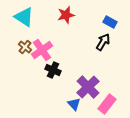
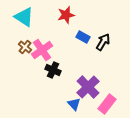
blue rectangle: moved 27 px left, 15 px down
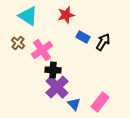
cyan triangle: moved 4 px right, 1 px up
brown cross: moved 7 px left, 4 px up
black cross: rotated 21 degrees counterclockwise
purple cross: moved 31 px left
pink rectangle: moved 7 px left, 2 px up
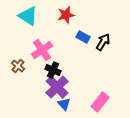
brown cross: moved 23 px down
black cross: rotated 21 degrees clockwise
blue triangle: moved 10 px left
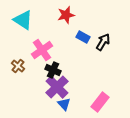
cyan triangle: moved 5 px left, 4 px down
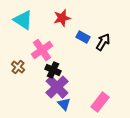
red star: moved 4 px left, 3 px down
brown cross: moved 1 px down
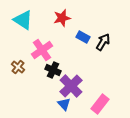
purple cross: moved 14 px right, 1 px up
pink rectangle: moved 2 px down
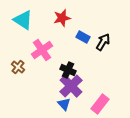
black cross: moved 15 px right
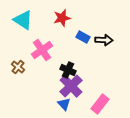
black arrow: moved 1 px right, 2 px up; rotated 60 degrees clockwise
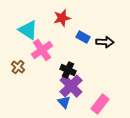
cyan triangle: moved 5 px right, 10 px down
black arrow: moved 1 px right, 2 px down
blue triangle: moved 2 px up
